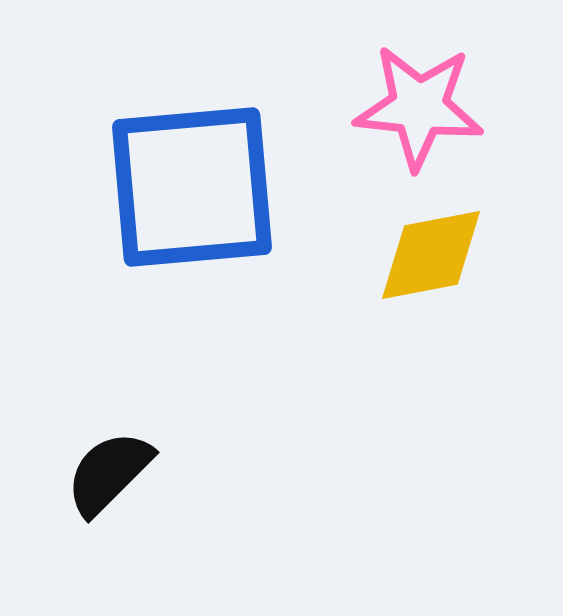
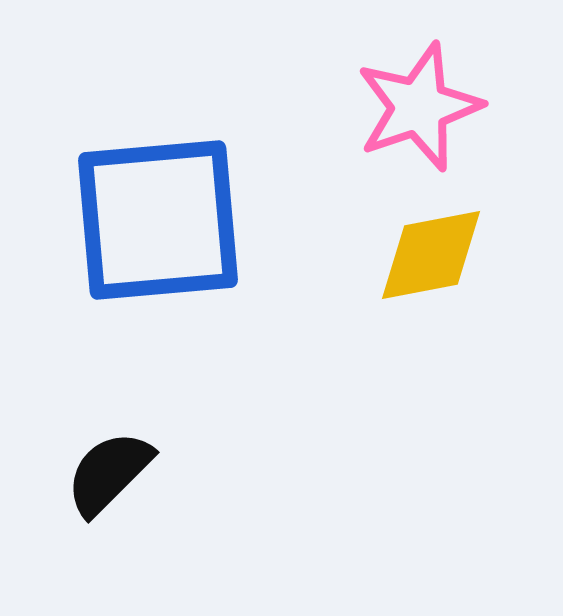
pink star: rotated 25 degrees counterclockwise
blue square: moved 34 px left, 33 px down
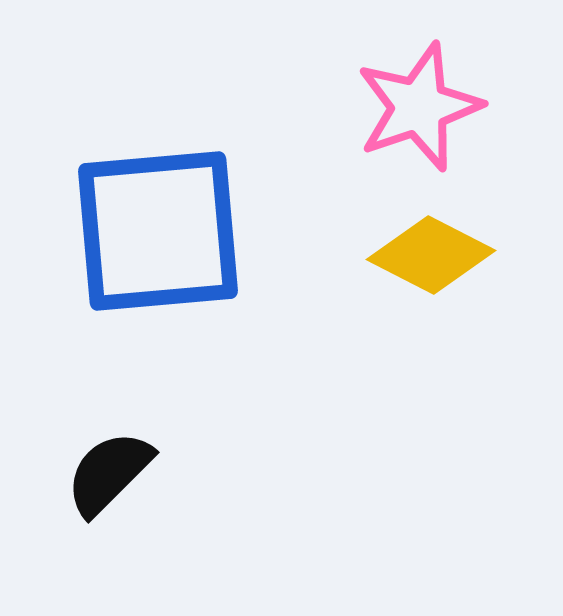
blue square: moved 11 px down
yellow diamond: rotated 38 degrees clockwise
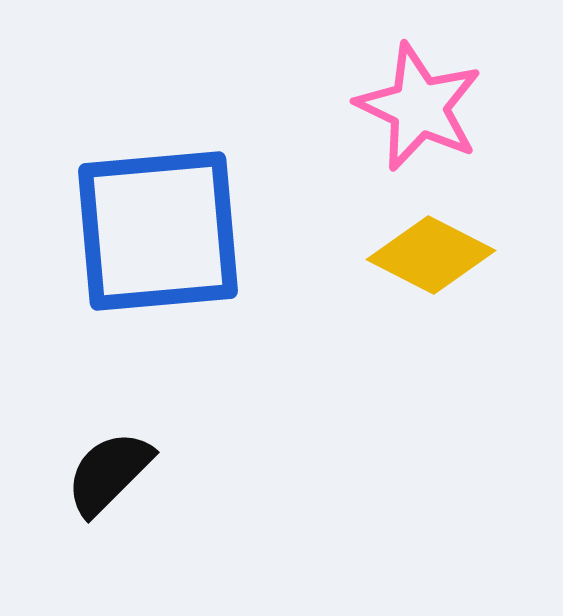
pink star: rotated 28 degrees counterclockwise
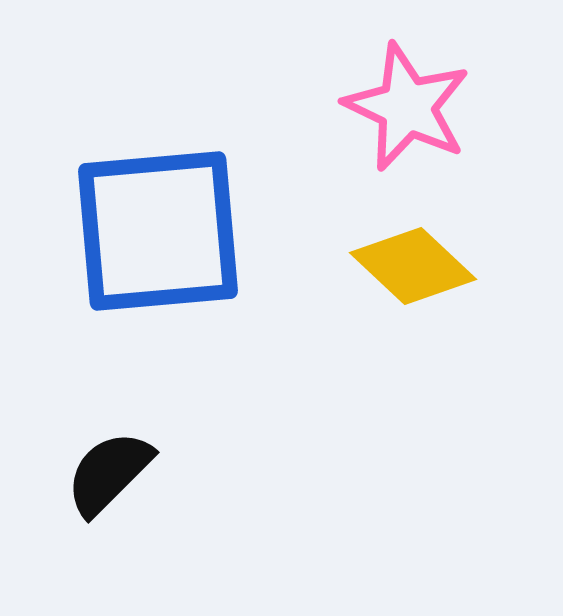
pink star: moved 12 px left
yellow diamond: moved 18 px left, 11 px down; rotated 16 degrees clockwise
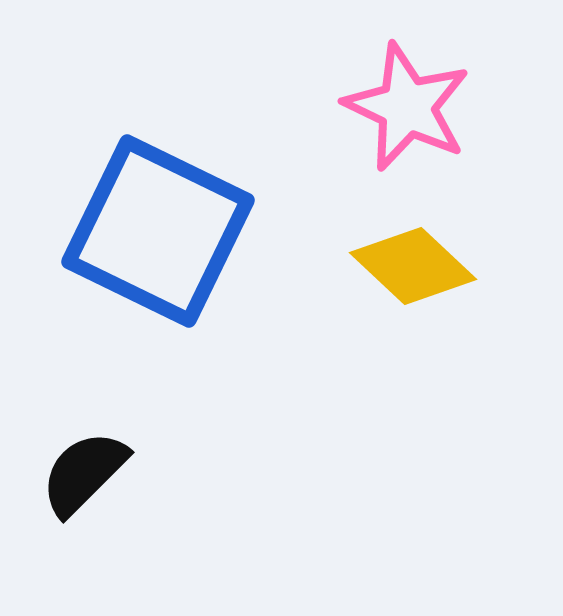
blue square: rotated 31 degrees clockwise
black semicircle: moved 25 px left
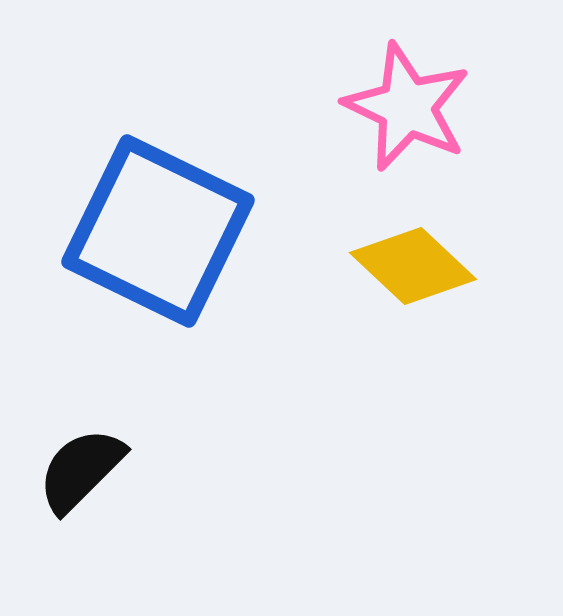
black semicircle: moved 3 px left, 3 px up
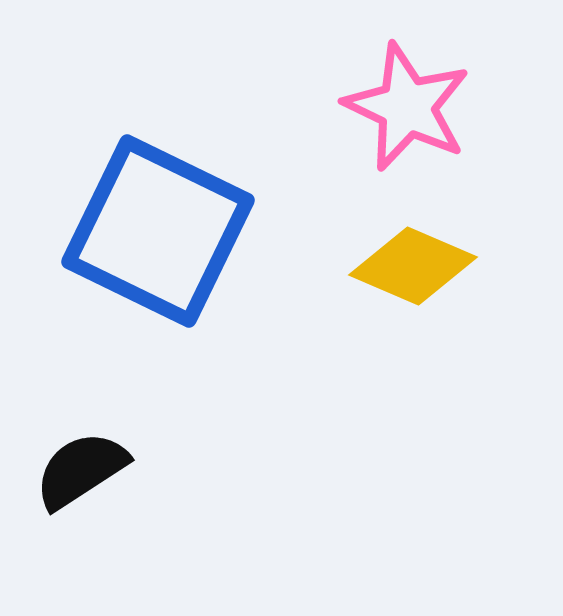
yellow diamond: rotated 20 degrees counterclockwise
black semicircle: rotated 12 degrees clockwise
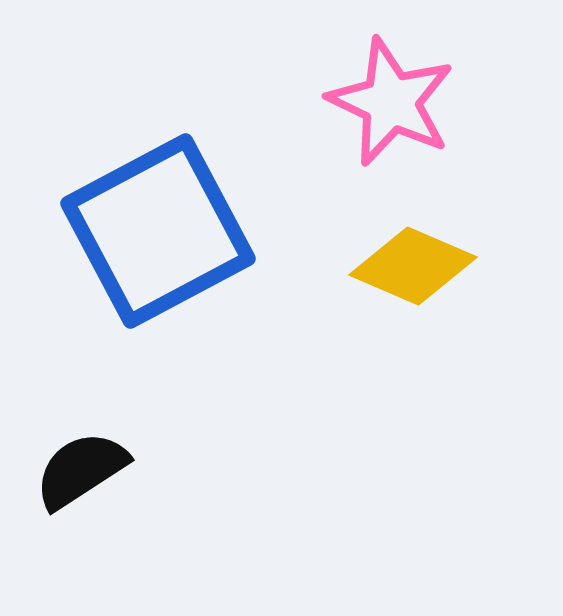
pink star: moved 16 px left, 5 px up
blue square: rotated 36 degrees clockwise
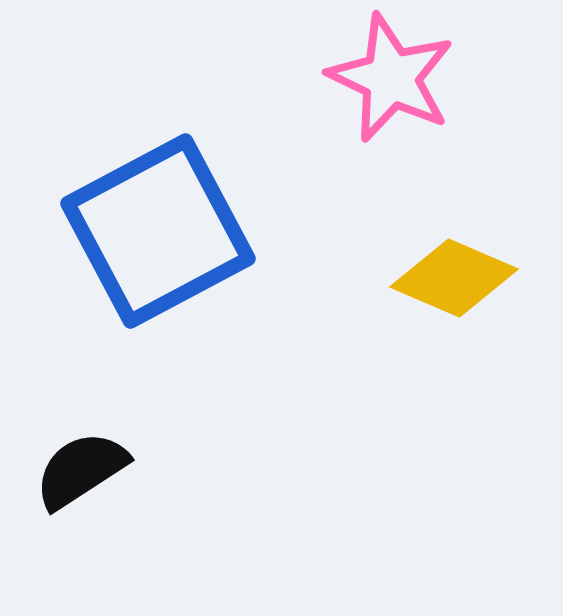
pink star: moved 24 px up
yellow diamond: moved 41 px right, 12 px down
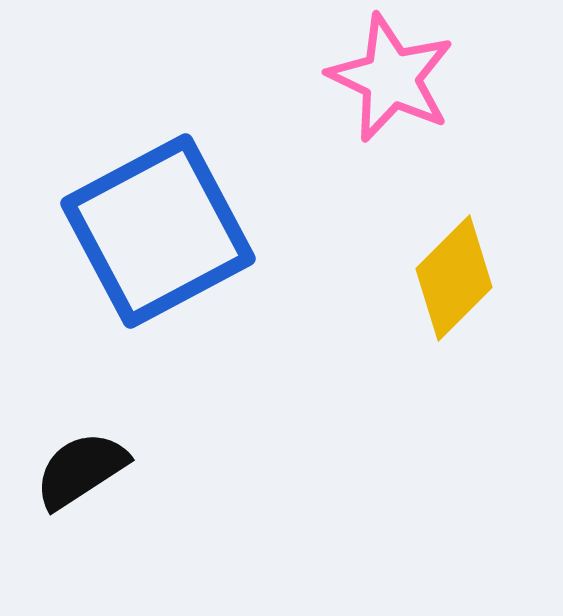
yellow diamond: rotated 68 degrees counterclockwise
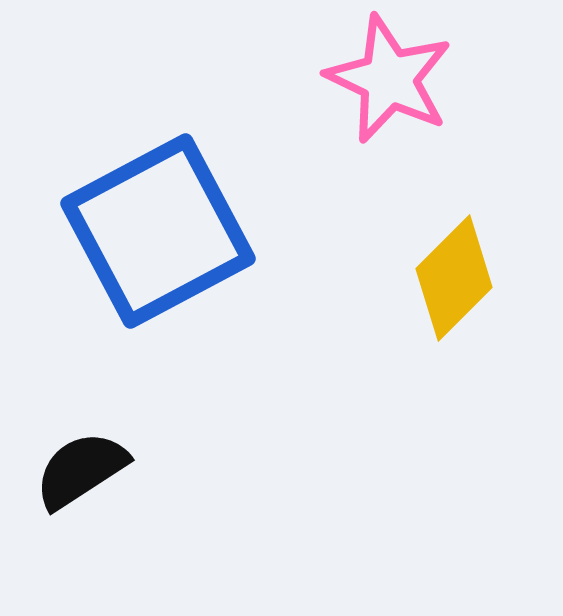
pink star: moved 2 px left, 1 px down
